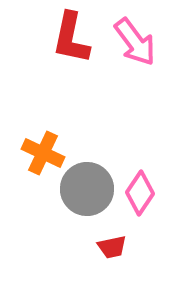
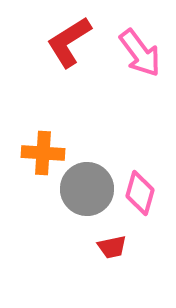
red L-shape: moved 2 px left, 4 px down; rotated 46 degrees clockwise
pink arrow: moved 5 px right, 11 px down
orange cross: rotated 21 degrees counterclockwise
pink diamond: rotated 18 degrees counterclockwise
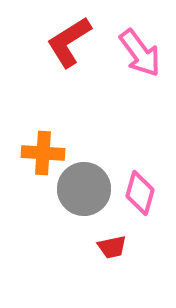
gray circle: moved 3 px left
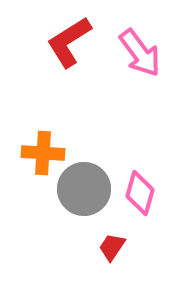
red trapezoid: rotated 136 degrees clockwise
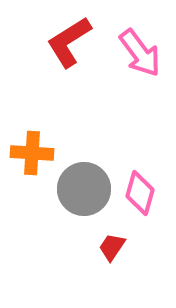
orange cross: moved 11 px left
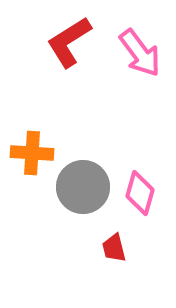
gray circle: moved 1 px left, 2 px up
red trapezoid: moved 2 px right, 1 px down; rotated 48 degrees counterclockwise
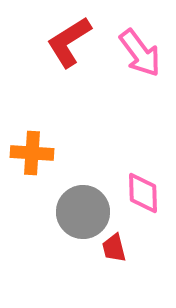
gray circle: moved 25 px down
pink diamond: moved 3 px right; rotated 18 degrees counterclockwise
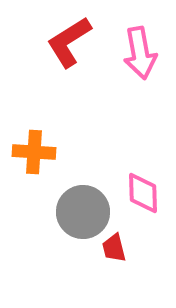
pink arrow: rotated 27 degrees clockwise
orange cross: moved 2 px right, 1 px up
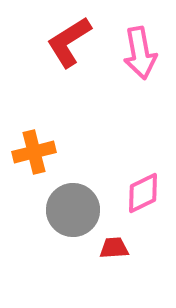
orange cross: rotated 18 degrees counterclockwise
pink diamond: rotated 66 degrees clockwise
gray circle: moved 10 px left, 2 px up
red trapezoid: rotated 100 degrees clockwise
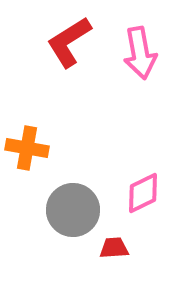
orange cross: moved 7 px left, 4 px up; rotated 24 degrees clockwise
